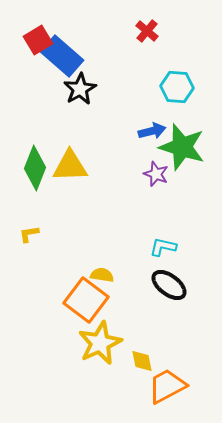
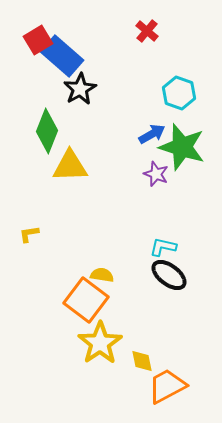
cyan hexagon: moved 2 px right, 6 px down; rotated 16 degrees clockwise
blue arrow: moved 3 px down; rotated 16 degrees counterclockwise
green diamond: moved 12 px right, 37 px up
black ellipse: moved 10 px up
yellow star: rotated 9 degrees counterclockwise
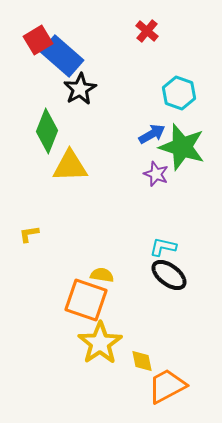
orange square: rotated 18 degrees counterclockwise
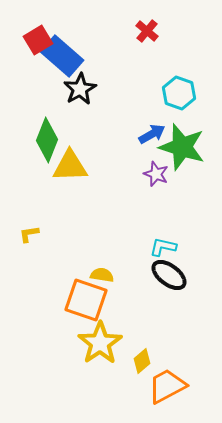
green diamond: moved 9 px down
yellow diamond: rotated 60 degrees clockwise
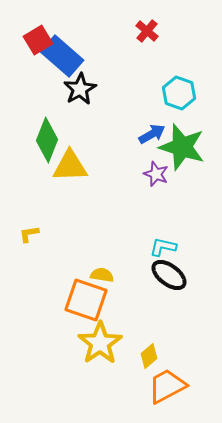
yellow diamond: moved 7 px right, 5 px up
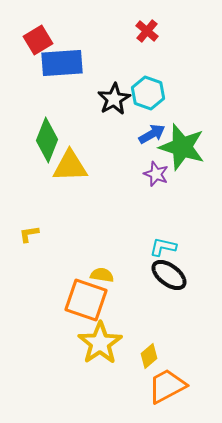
blue rectangle: moved 7 px down; rotated 45 degrees counterclockwise
black star: moved 34 px right, 10 px down
cyan hexagon: moved 31 px left
